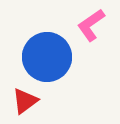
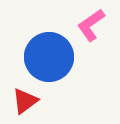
blue circle: moved 2 px right
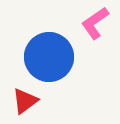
pink L-shape: moved 4 px right, 2 px up
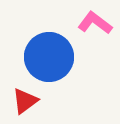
pink L-shape: rotated 72 degrees clockwise
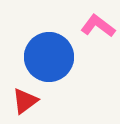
pink L-shape: moved 3 px right, 3 px down
